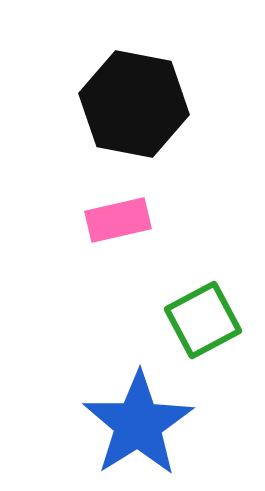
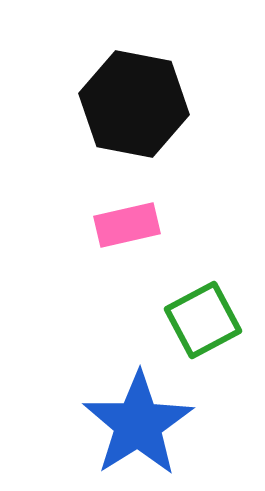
pink rectangle: moved 9 px right, 5 px down
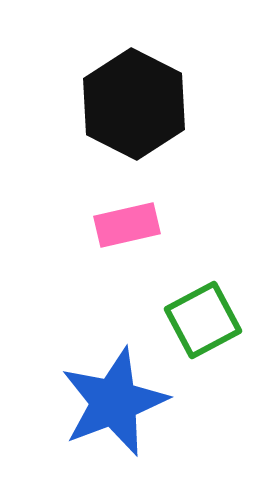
black hexagon: rotated 16 degrees clockwise
blue star: moved 24 px left, 22 px up; rotated 11 degrees clockwise
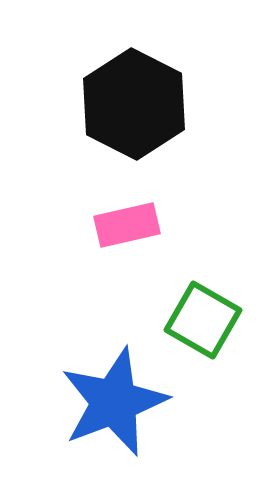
green square: rotated 32 degrees counterclockwise
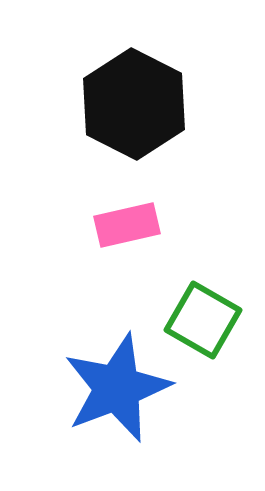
blue star: moved 3 px right, 14 px up
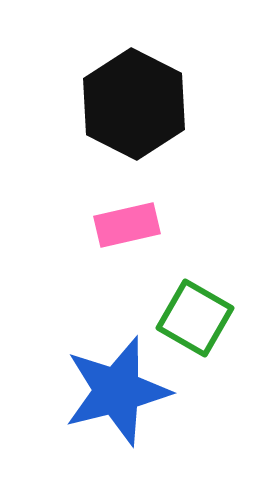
green square: moved 8 px left, 2 px up
blue star: moved 3 px down; rotated 7 degrees clockwise
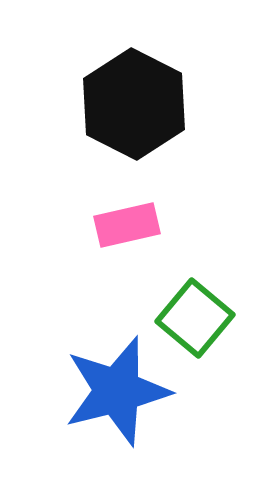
green square: rotated 10 degrees clockwise
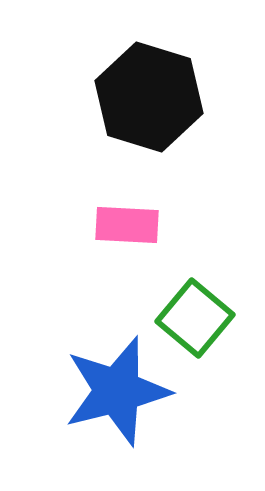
black hexagon: moved 15 px right, 7 px up; rotated 10 degrees counterclockwise
pink rectangle: rotated 16 degrees clockwise
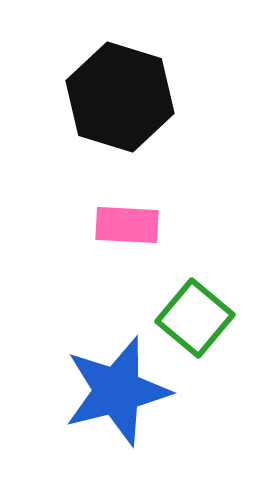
black hexagon: moved 29 px left
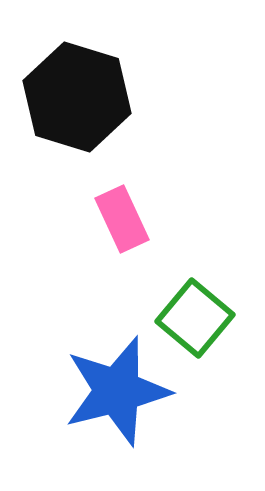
black hexagon: moved 43 px left
pink rectangle: moved 5 px left, 6 px up; rotated 62 degrees clockwise
